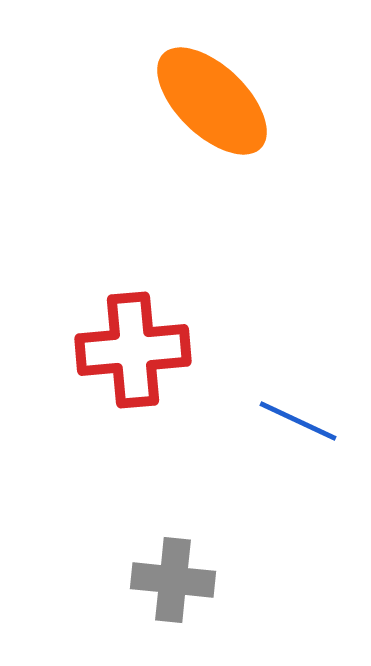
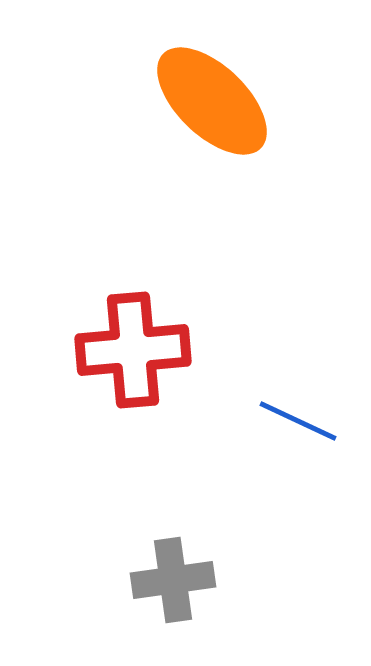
gray cross: rotated 14 degrees counterclockwise
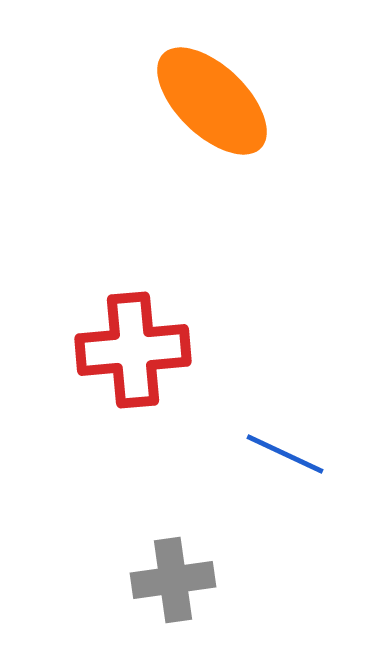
blue line: moved 13 px left, 33 px down
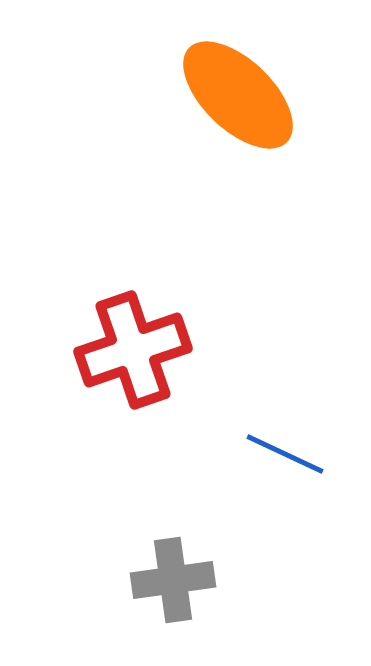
orange ellipse: moved 26 px right, 6 px up
red cross: rotated 14 degrees counterclockwise
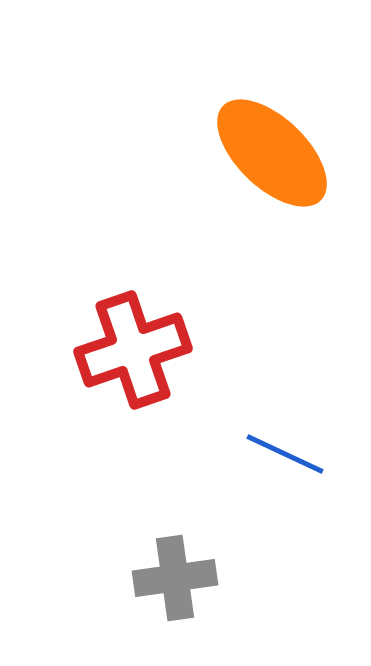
orange ellipse: moved 34 px right, 58 px down
gray cross: moved 2 px right, 2 px up
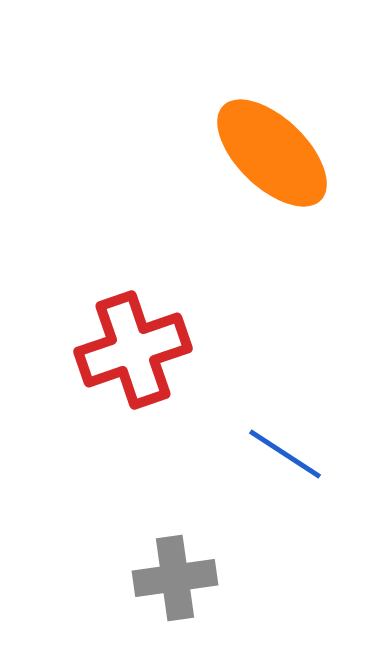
blue line: rotated 8 degrees clockwise
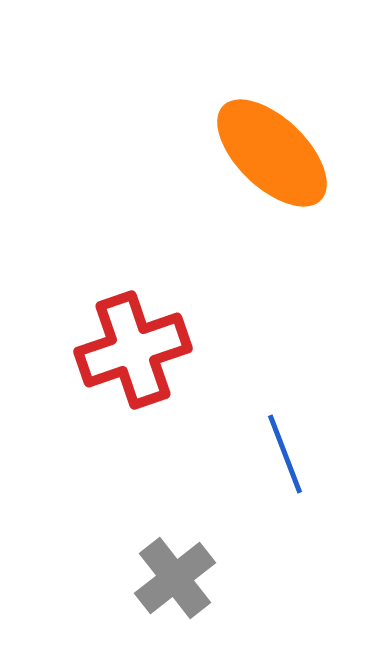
blue line: rotated 36 degrees clockwise
gray cross: rotated 30 degrees counterclockwise
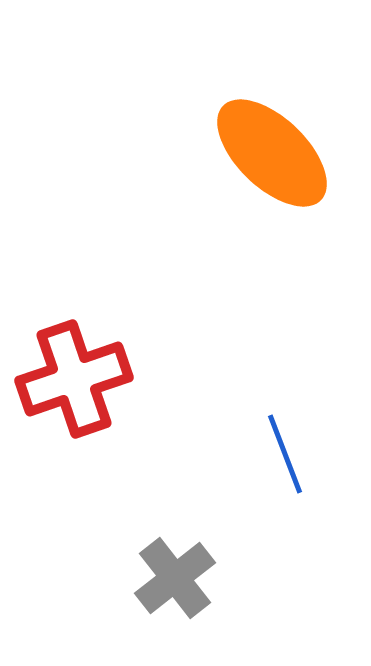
red cross: moved 59 px left, 29 px down
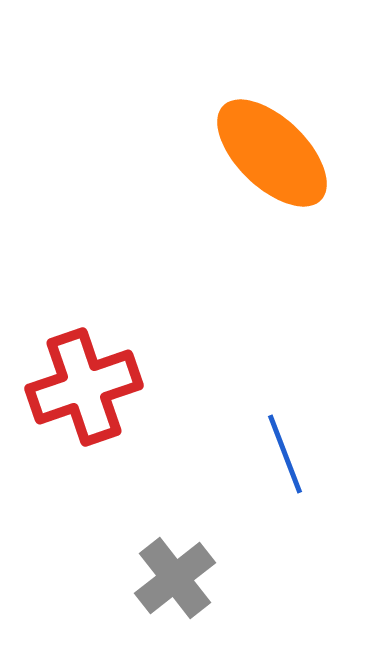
red cross: moved 10 px right, 8 px down
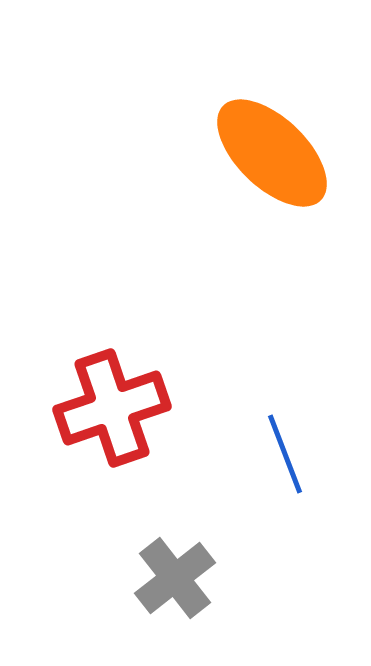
red cross: moved 28 px right, 21 px down
